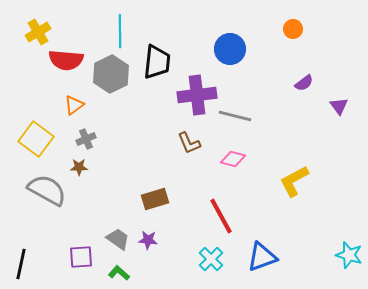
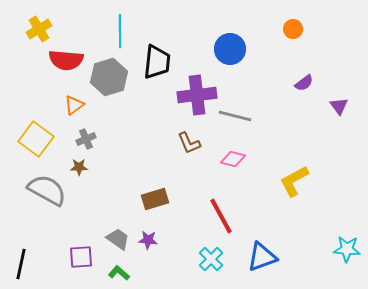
yellow cross: moved 1 px right, 3 px up
gray hexagon: moved 2 px left, 3 px down; rotated 9 degrees clockwise
cyan star: moved 2 px left, 6 px up; rotated 12 degrees counterclockwise
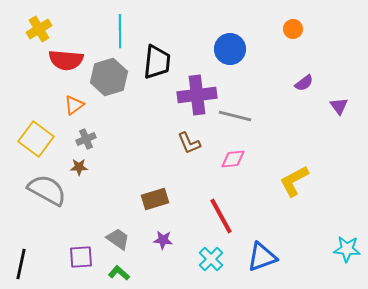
pink diamond: rotated 20 degrees counterclockwise
purple star: moved 15 px right
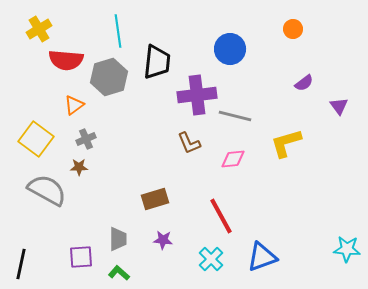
cyan line: moved 2 px left; rotated 8 degrees counterclockwise
yellow L-shape: moved 8 px left, 38 px up; rotated 12 degrees clockwise
gray trapezoid: rotated 55 degrees clockwise
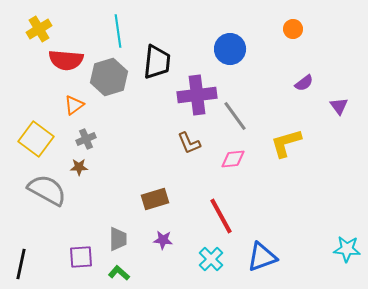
gray line: rotated 40 degrees clockwise
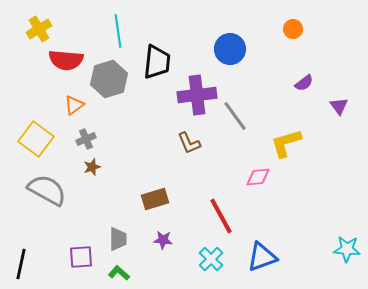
gray hexagon: moved 2 px down
pink diamond: moved 25 px right, 18 px down
brown star: moved 13 px right; rotated 18 degrees counterclockwise
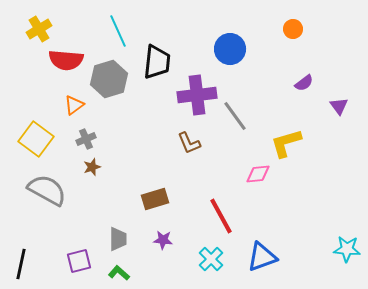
cyan line: rotated 16 degrees counterclockwise
pink diamond: moved 3 px up
purple square: moved 2 px left, 4 px down; rotated 10 degrees counterclockwise
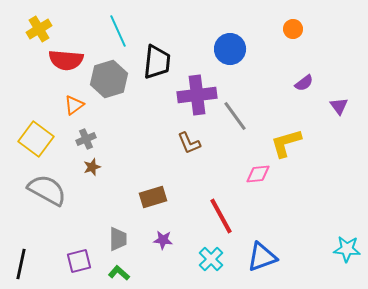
brown rectangle: moved 2 px left, 2 px up
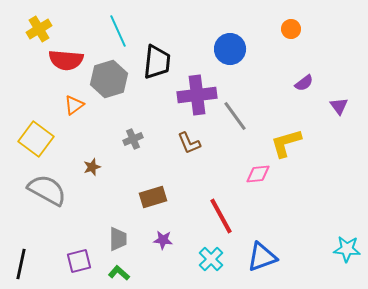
orange circle: moved 2 px left
gray cross: moved 47 px right
